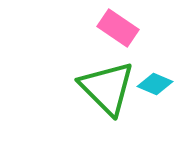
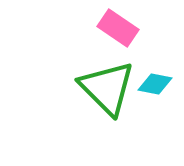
cyan diamond: rotated 12 degrees counterclockwise
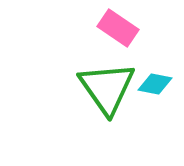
green triangle: rotated 10 degrees clockwise
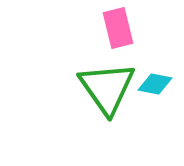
pink rectangle: rotated 42 degrees clockwise
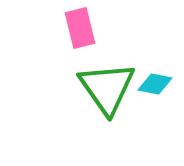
pink rectangle: moved 38 px left
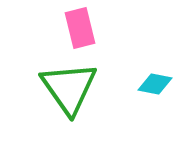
green triangle: moved 38 px left
